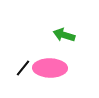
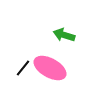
pink ellipse: rotated 28 degrees clockwise
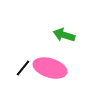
pink ellipse: rotated 12 degrees counterclockwise
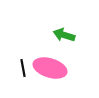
black line: rotated 48 degrees counterclockwise
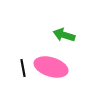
pink ellipse: moved 1 px right, 1 px up
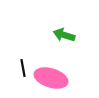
pink ellipse: moved 11 px down
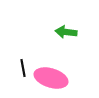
green arrow: moved 2 px right, 3 px up; rotated 10 degrees counterclockwise
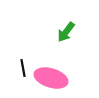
green arrow: rotated 60 degrees counterclockwise
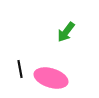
black line: moved 3 px left, 1 px down
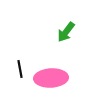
pink ellipse: rotated 20 degrees counterclockwise
